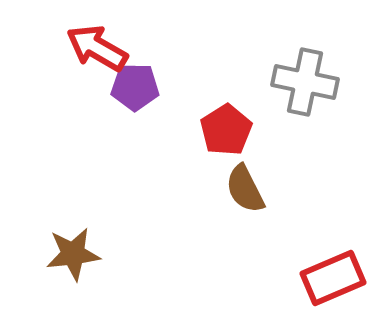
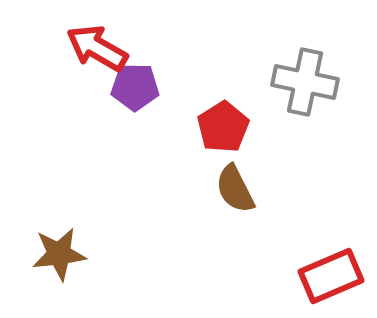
red pentagon: moved 3 px left, 3 px up
brown semicircle: moved 10 px left
brown star: moved 14 px left
red rectangle: moved 2 px left, 2 px up
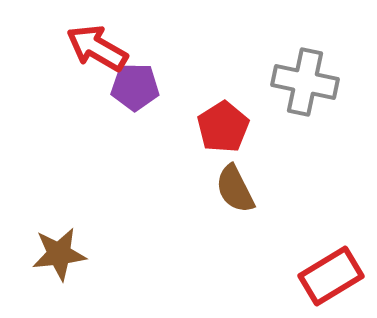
red rectangle: rotated 8 degrees counterclockwise
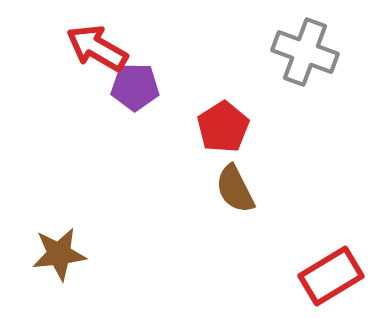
gray cross: moved 30 px up; rotated 8 degrees clockwise
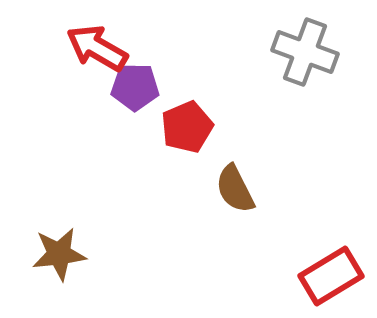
red pentagon: moved 36 px left; rotated 9 degrees clockwise
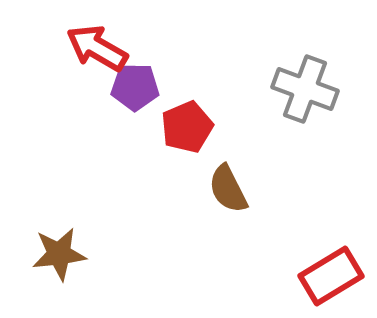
gray cross: moved 37 px down
brown semicircle: moved 7 px left
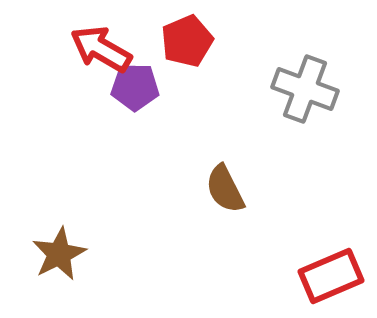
red arrow: moved 4 px right, 1 px down
red pentagon: moved 86 px up
brown semicircle: moved 3 px left
brown star: rotated 20 degrees counterclockwise
red rectangle: rotated 8 degrees clockwise
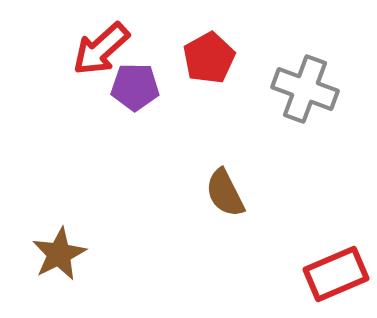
red pentagon: moved 22 px right, 17 px down; rotated 6 degrees counterclockwise
red arrow: rotated 72 degrees counterclockwise
brown semicircle: moved 4 px down
red rectangle: moved 5 px right, 2 px up
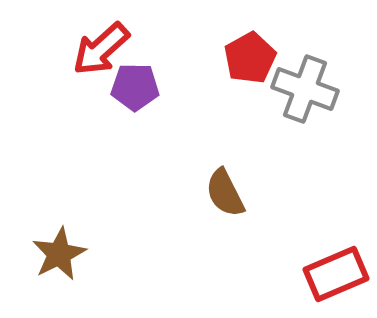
red pentagon: moved 41 px right
